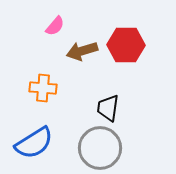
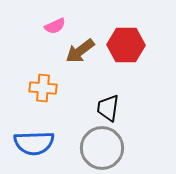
pink semicircle: rotated 25 degrees clockwise
brown arrow: moved 2 px left; rotated 20 degrees counterclockwise
blue semicircle: rotated 30 degrees clockwise
gray circle: moved 2 px right
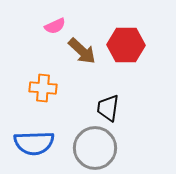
brown arrow: moved 2 px right; rotated 100 degrees counterclockwise
gray circle: moved 7 px left
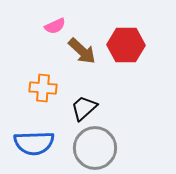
black trapezoid: moved 24 px left; rotated 40 degrees clockwise
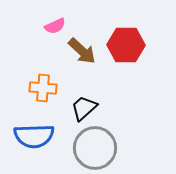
blue semicircle: moved 7 px up
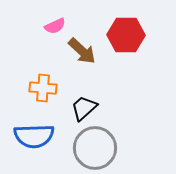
red hexagon: moved 10 px up
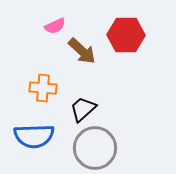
black trapezoid: moved 1 px left, 1 px down
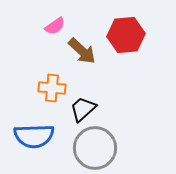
pink semicircle: rotated 10 degrees counterclockwise
red hexagon: rotated 6 degrees counterclockwise
orange cross: moved 9 px right
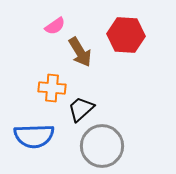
red hexagon: rotated 9 degrees clockwise
brown arrow: moved 2 px left, 1 px down; rotated 16 degrees clockwise
black trapezoid: moved 2 px left
gray circle: moved 7 px right, 2 px up
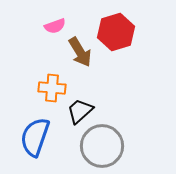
pink semicircle: rotated 15 degrees clockwise
red hexagon: moved 10 px left, 3 px up; rotated 21 degrees counterclockwise
black trapezoid: moved 1 px left, 2 px down
blue semicircle: moved 1 px right, 1 px down; rotated 111 degrees clockwise
